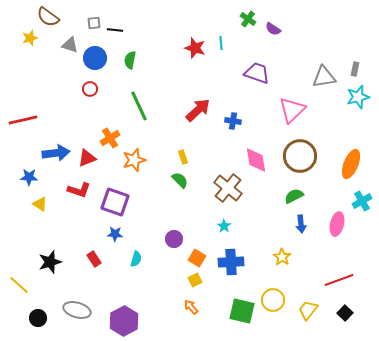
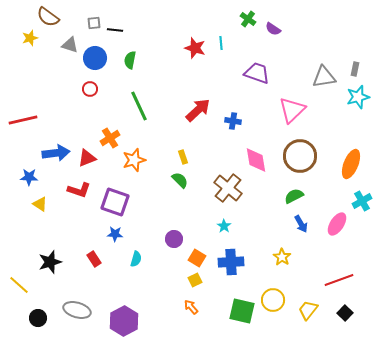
blue arrow at (301, 224): rotated 24 degrees counterclockwise
pink ellipse at (337, 224): rotated 20 degrees clockwise
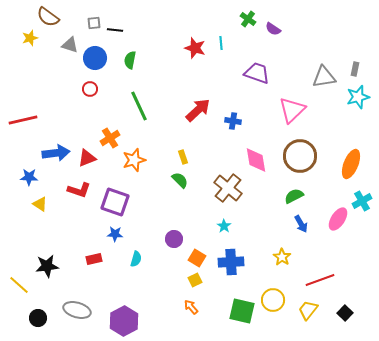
pink ellipse at (337, 224): moved 1 px right, 5 px up
red rectangle at (94, 259): rotated 70 degrees counterclockwise
black star at (50, 262): moved 3 px left, 4 px down; rotated 10 degrees clockwise
red line at (339, 280): moved 19 px left
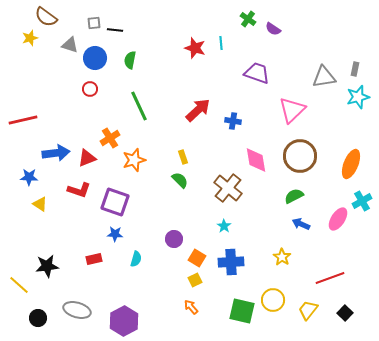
brown semicircle at (48, 17): moved 2 px left
blue arrow at (301, 224): rotated 144 degrees clockwise
red line at (320, 280): moved 10 px right, 2 px up
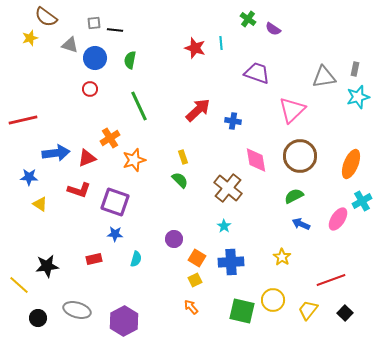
red line at (330, 278): moved 1 px right, 2 px down
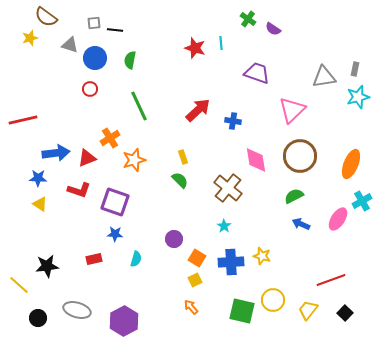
blue star at (29, 177): moved 9 px right, 1 px down
yellow star at (282, 257): moved 20 px left, 1 px up; rotated 18 degrees counterclockwise
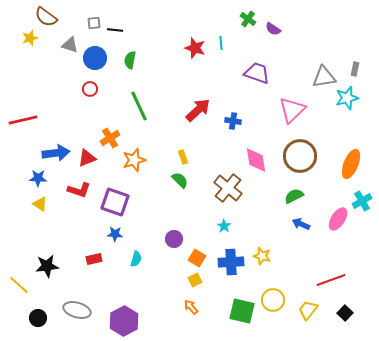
cyan star at (358, 97): moved 11 px left, 1 px down
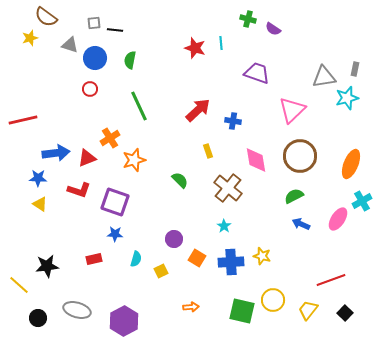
green cross at (248, 19): rotated 21 degrees counterclockwise
yellow rectangle at (183, 157): moved 25 px right, 6 px up
yellow square at (195, 280): moved 34 px left, 9 px up
orange arrow at (191, 307): rotated 126 degrees clockwise
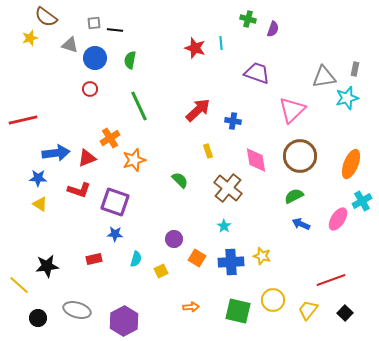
purple semicircle at (273, 29): rotated 105 degrees counterclockwise
green square at (242, 311): moved 4 px left
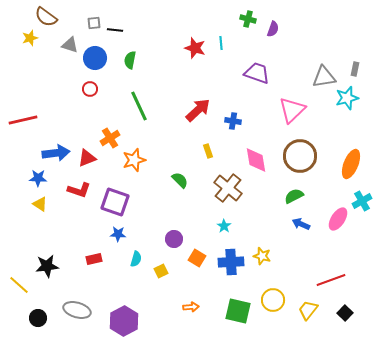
blue star at (115, 234): moved 3 px right
